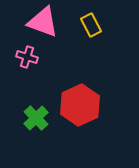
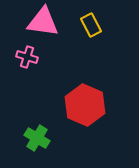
pink triangle: rotated 12 degrees counterclockwise
red hexagon: moved 5 px right; rotated 12 degrees counterclockwise
green cross: moved 1 px right, 20 px down; rotated 15 degrees counterclockwise
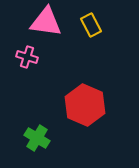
pink triangle: moved 3 px right
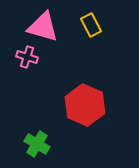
pink triangle: moved 3 px left, 5 px down; rotated 8 degrees clockwise
green cross: moved 6 px down
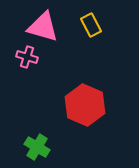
green cross: moved 3 px down
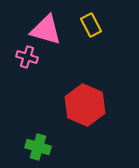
pink triangle: moved 3 px right, 3 px down
green cross: moved 1 px right; rotated 15 degrees counterclockwise
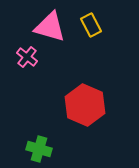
pink triangle: moved 4 px right, 3 px up
pink cross: rotated 20 degrees clockwise
green cross: moved 1 px right, 2 px down
